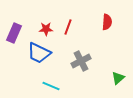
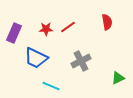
red semicircle: rotated 14 degrees counterclockwise
red line: rotated 35 degrees clockwise
blue trapezoid: moved 3 px left, 5 px down
green triangle: rotated 16 degrees clockwise
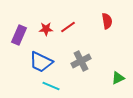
red semicircle: moved 1 px up
purple rectangle: moved 5 px right, 2 px down
blue trapezoid: moved 5 px right, 4 px down
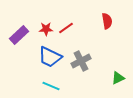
red line: moved 2 px left, 1 px down
purple rectangle: rotated 24 degrees clockwise
blue trapezoid: moved 9 px right, 5 px up
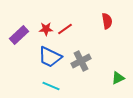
red line: moved 1 px left, 1 px down
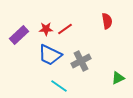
blue trapezoid: moved 2 px up
cyan line: moved 8 px right; rotated 12 degrees clockwise
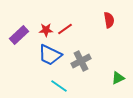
red semicircle: moved 2 px right, 1 px up
red star: moved 1 px down
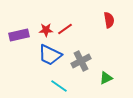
purple rectangle: rotated 30 degrees clockwise
green triangle: moved 12 px left
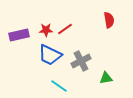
green triangle: rotated 16 degrees clockwise
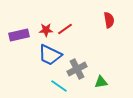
gray cross: moved 4 px left, 8 px down
green triangle: moved 5 px left, 4 px down
